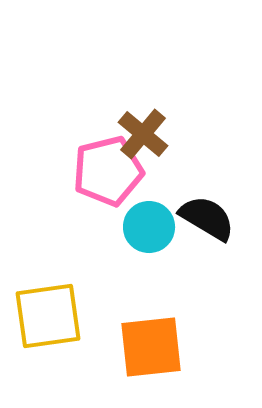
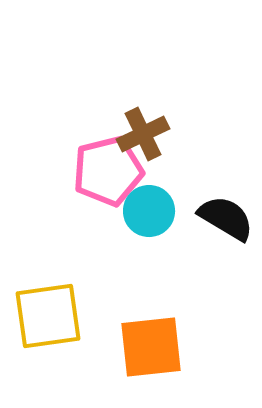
brown cross: rotated 24 degrees clockwise
black semicircle: moved 19 px right
cyan circle: moved 16 px up
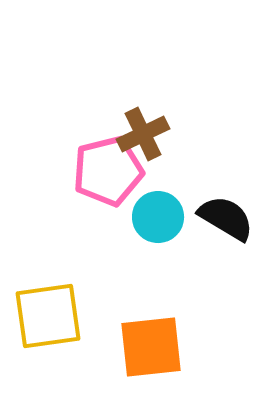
cyan circle: moved 9 px right, 6 px down
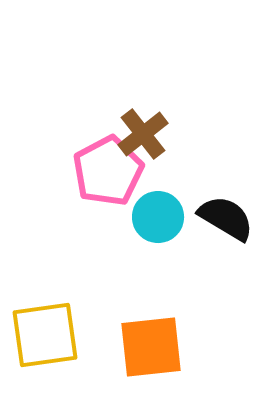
brown cross: rotated 12 degrees counterclockwise
pink pentagon: rotated 14 degrees counterclockwise
yellow square: moved 3 px left, 19 px down
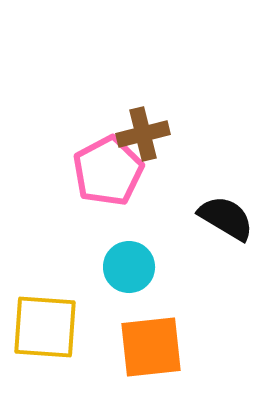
brown cross: rotated 24 degrees clockwise
cyan circle: moved 29 px left, 50 px down
yellow square: moved 8 px up; rotated 12 degrees clockwise
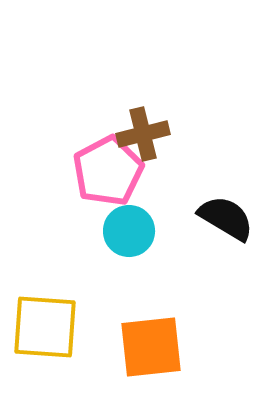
cyan circle: moved 36 px up
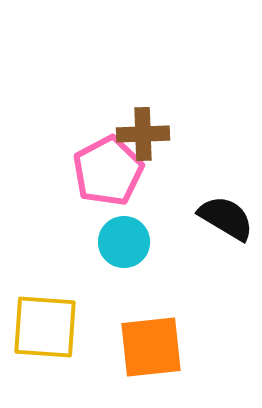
brown cross: rotated 12 degrees clockwise
cyan circle: moved 5 px left, 11 px down
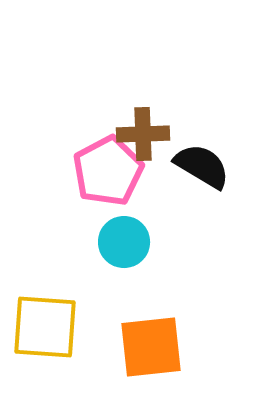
black semicircle: moved 24 px left, 52 px up
